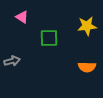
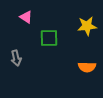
pink triangle: moved 4 px right
gray arrow: moved 4 px right, 3 px up; rotated 91 degrees clockwise
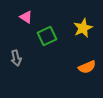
yellow star: moved 4 px left, 2 px down; rotated 18 degrees counterclockwise
green square: moved 2 px left, 2 px up; rotated 24 degrees counterclockwise
orange semicircle: rotated 24 degrees counterclockwise
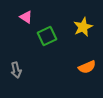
yellow star: moved 1 px up
gray arrow: moved 12 px down
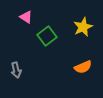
green square: rotated 12 degrees counterclockwise
orange semicircle: moved 4 px left
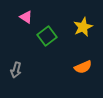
gray arrow: rotated 28 degrees clockwise
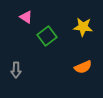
yellow star: rotated 30 degrees clockwise
gray arrow: rotated 14 degrees counterclockwise
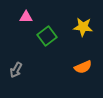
pink triangle: rotated 32 degrees counterclockwise
gray arrow: rotated 28 degrees clockwise
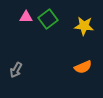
yellow star: moved 1 px right, 1 px up
green square: moved 1 px right, 17 px up
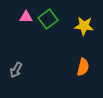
orange semicircle: rotated 54 degrees counterclockwise
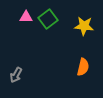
gray arrow: moved 5 px down
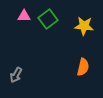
pink triangle: moved 2 px left, 1 px up
